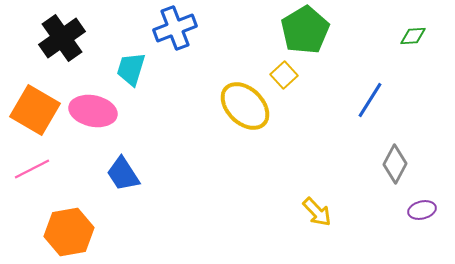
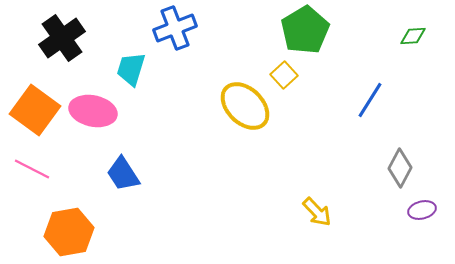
orange square: rotated 6 degrees clockwise
gray diamond: moved 5 px right, 4 px down
pink line: rotated 54 degrees clockwise
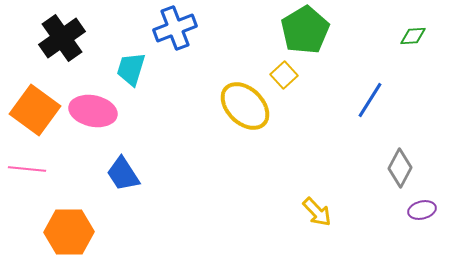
pink line: moved 5 px left; rotated 21 degrees counterclockwise
orange hexagon: rotated 9 degrees clockwise
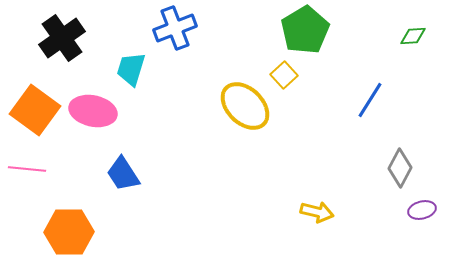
yellow arrow: rotated 32 degrees counterclockwise
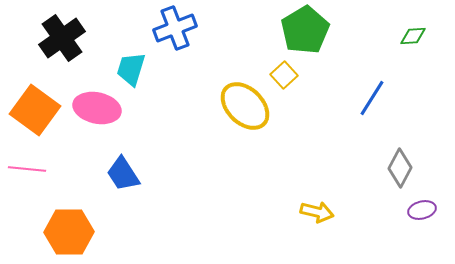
blue line: moved 2 px right, 2 px up
pink ellipse: moved 4 px right, 3 px up
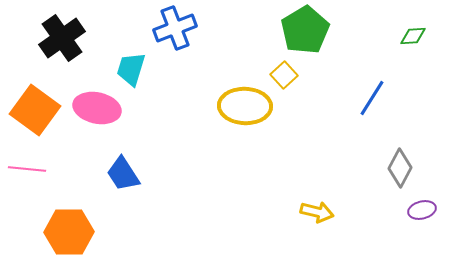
yellow ellipse: rotated 42 degrees counterclockwise
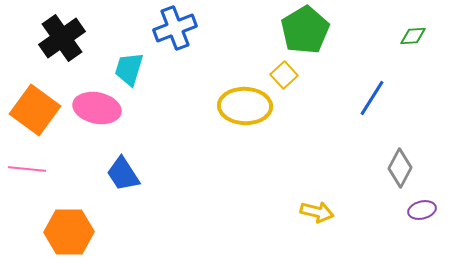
cyan trapezoid: moved 2 px left
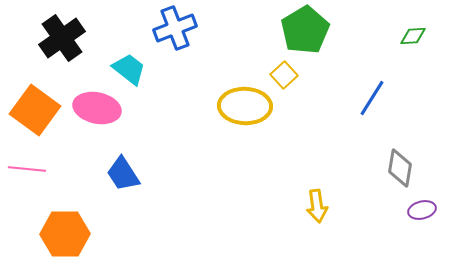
cyan trapezoid: rotated 111 degrees clockwise
gray diamond: rotated 18 degrees counterclockwise
yellow arrow: moved 6 px up; rotated 68 degrees clockwise
orange hexagon: moved 4 px left, 2 px down
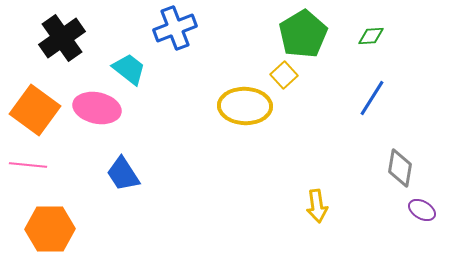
green pentagon: moved 2 px left, 4 px down
green diamond: moved 42 px left
pink line: moved 1 px right, 4 px up
purple ellipse: rotated 44 degrees clockwise
orange hexagon: moved 15 px left, 5 px up
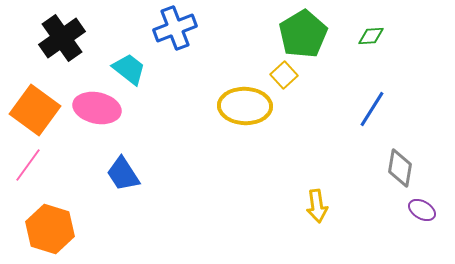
blue line: moved 11 px down
pink line: rotated 60 degrees counterclockwise
orange hexagon: rotated 18 degrees clockwise
